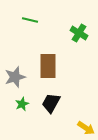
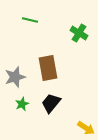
brown rectangle: moved 2 px down; rotated 10 degrees counterclockwise
black trapezoid: rotated 10 degrees clockwise
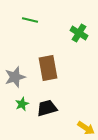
black trapezoid: moved 4 px left, 5 px down; rotated 35 degrees clockwise
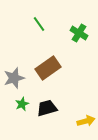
green line: moved 9 px right, 4 px down; rotated 42 degrees clockwise
brown rectangle: rotated 65 degrees clockwise
gray star: moved 1 px left, 1 px down
yellow arrow: moved 7 px up; rotated 48 degrees counterclockwise
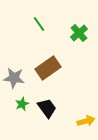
green cross: rotated 18 degrees clockwise
gray star: rotated 25 degrees clockwise
black trapezoid: rotated 70 degrees clockwise
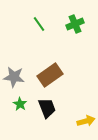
green cross: moved 4 px left, 9 px up; rotated 18 degrees clockwise
brown rectangle: moved 2 px right, 7 px down
gray star: moved 1 px up
green star: moved 2 px left; rotated 16 degrees counterclockwise
black trapezoid: rotated 15 degrees clockwise
